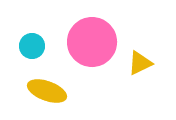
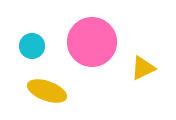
yellow triangle: moved 3 px right, 5 px down
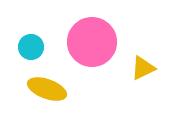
cyan circle: moved 1 px left, 1 px down
yellow ellipse: moved 2 px up
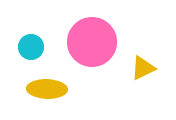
yellow ellipse: rotated 18 degrees counterclockwise
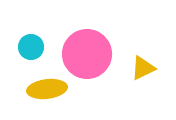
pink circle: moved 5 px left, 12 px down
yellow ellipse: rotated 9 degrees counterclockwise
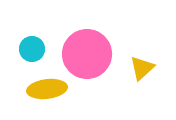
cyan circle: moved 1 px right, 2 px down
yellow triangle: moved 1 px left; rotated 16 degrees counterclockwise
